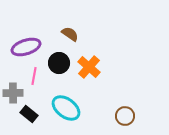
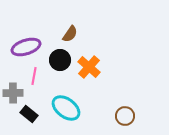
brown semicircle: rotated 90 degrees clockwise
black circle: moved 1 px right, 3 px up
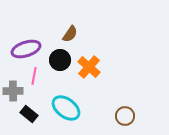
purple ellipse: moved 2 px down
gray cross: moved 2 px up
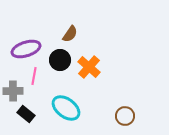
black rectangle: moved 3 px left
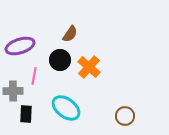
purple ellipse: moved 6 px left, 3 px up
black rectangle: rotated 54 degrees clockwise
